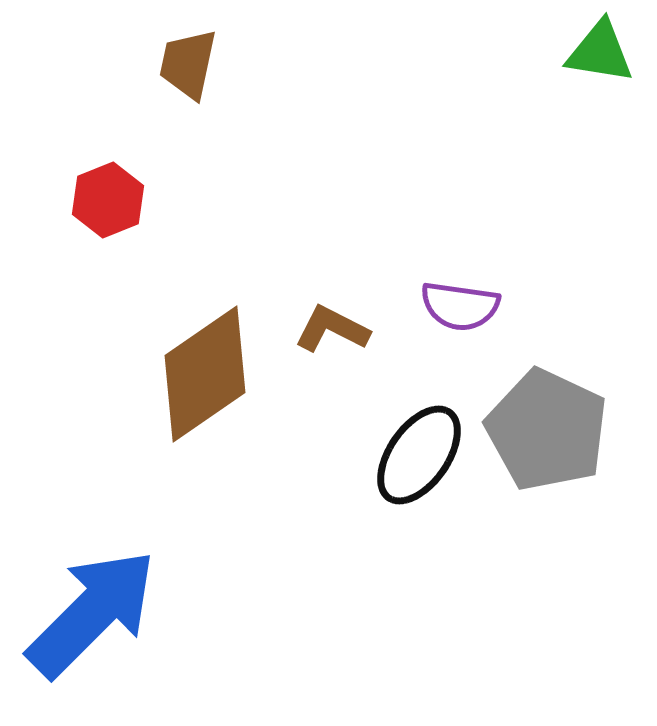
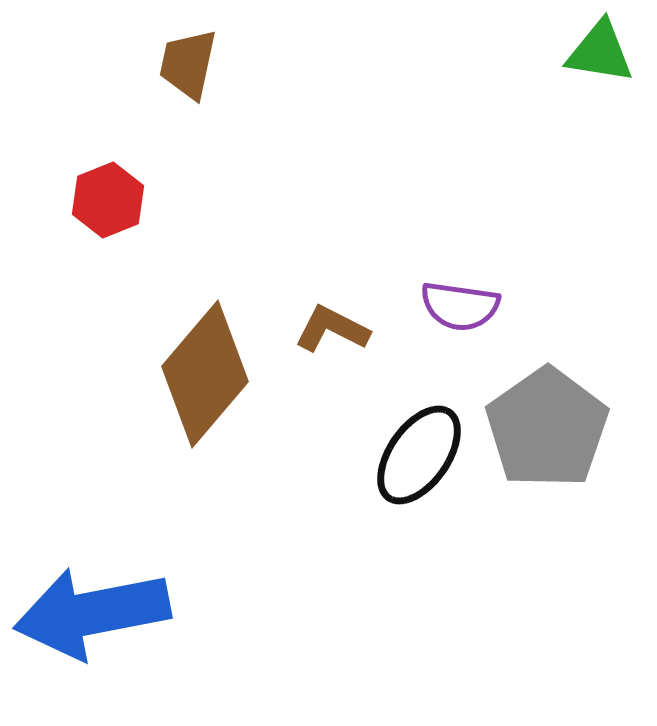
brown diamond: rotated 15 degrees counterclockwise
gray pentagon: moved 2 px up; rotated 12 degrees clockwise
blue arrow: rotated 146 degrees counterclockwise
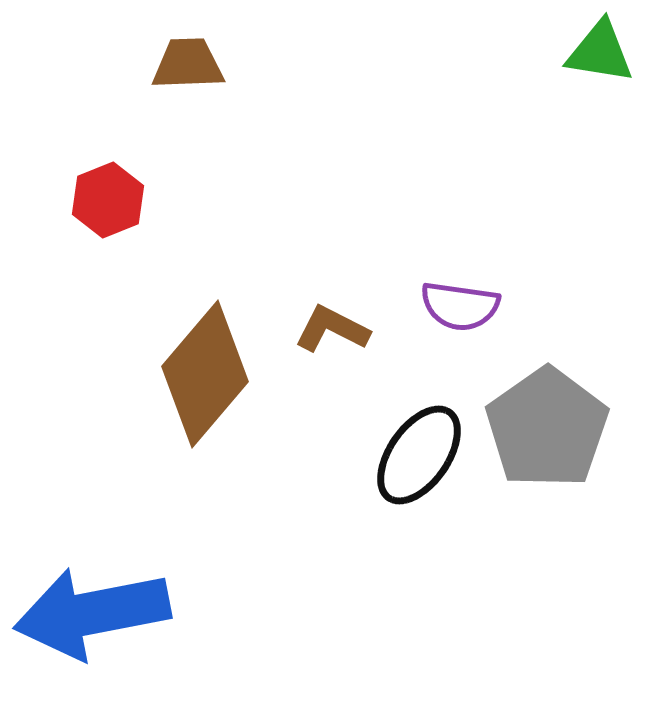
brown trapezoid: rotated 76 degrees clockwise
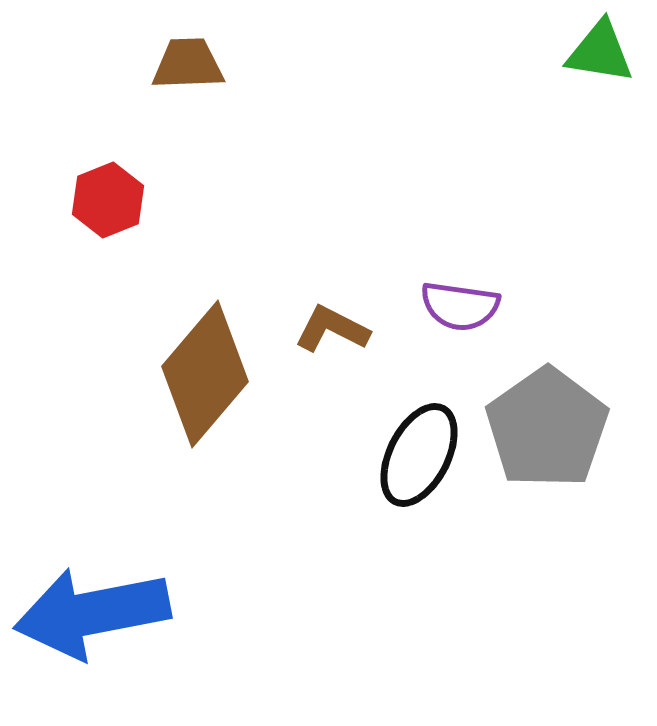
black ellipse: rotated 8 degrees counterclockwise
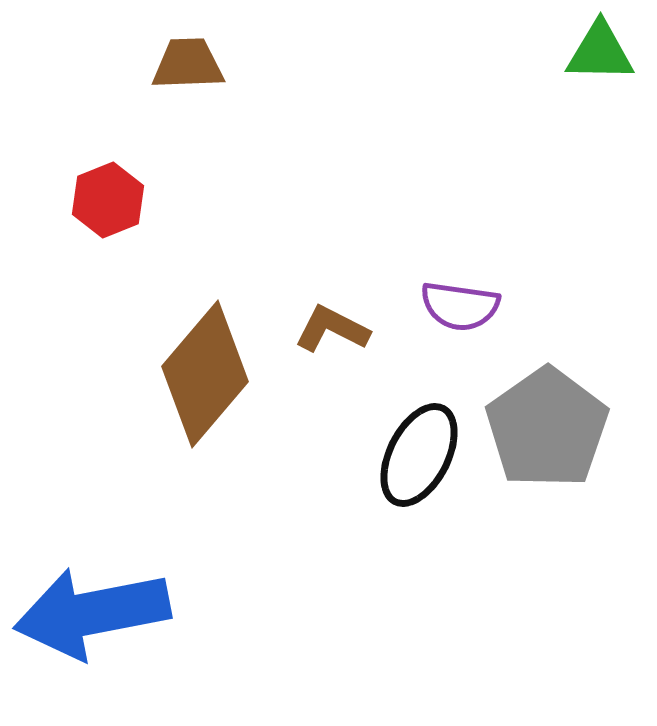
green triangle: rotated 8 degrees counterclockwise
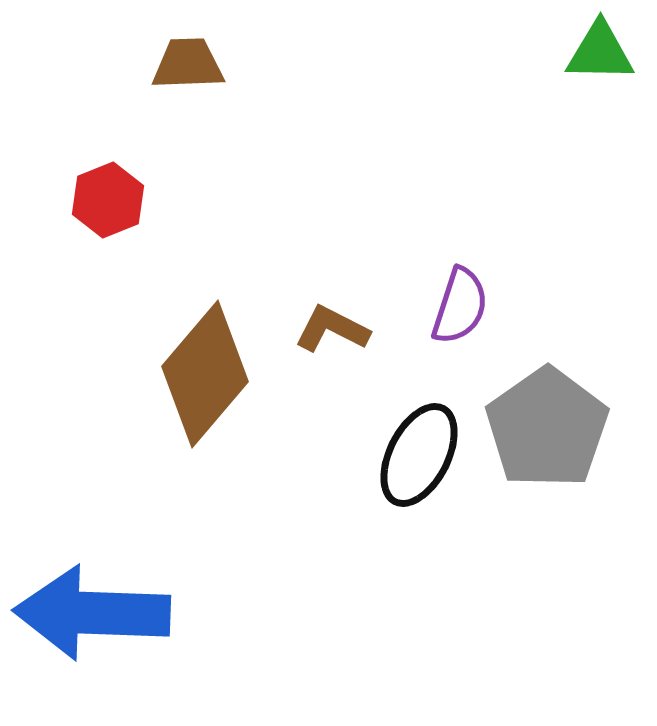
purple semicircle: rotated 80 degrees counterclockwise
blue arrow: rotated 13 degrees clockwise
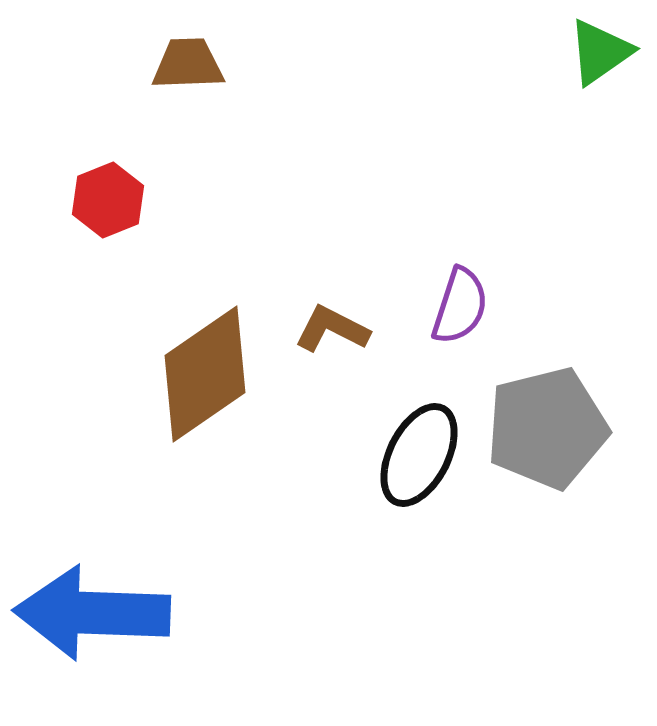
green triangle: rotated 36 degrees counterclockwise
brown diamond: rotated 15 degrees clockwise
gray pentagon: rotated 21 degrees clockwise
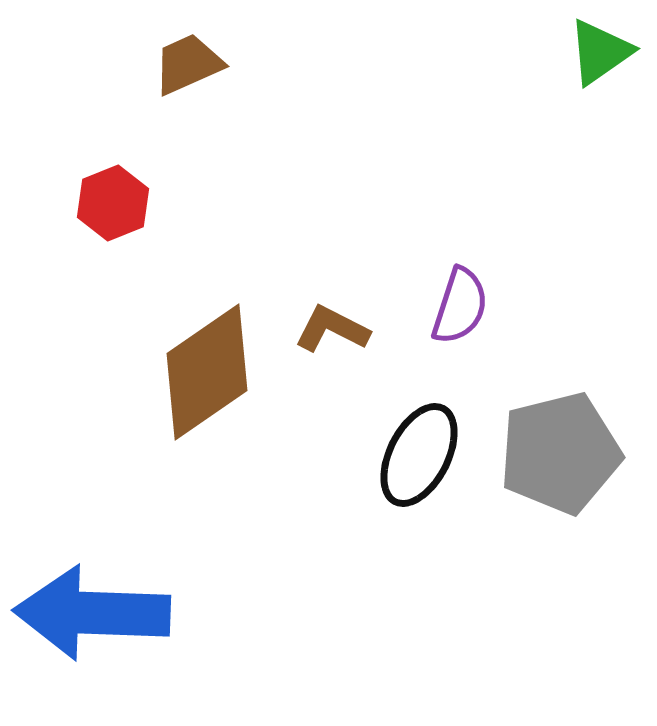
brown trapezoid: rotated 22 degrees counterclockwise
red hexagon: moved 5 px right, 3 px down
brown diamond: moved 2 px right, 2 px up
gray pentagon: moved 13 px right, 25 px down
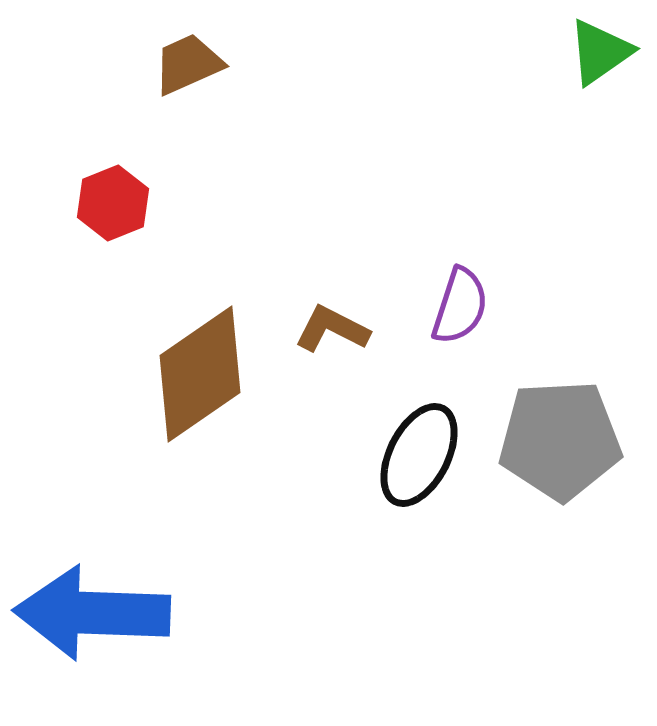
brown diamond: moved 7 px left, 2 px down
gray pentagon: moved 13 px up; rotated 11 degrees clockwise
